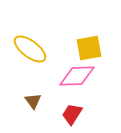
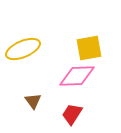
yellow ellipse: moved 7 px left; rotated 60 degrees counterclockwise
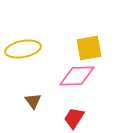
yellow ellipse: rotated 12 degrees clockwise
red trapezoid: moved 2 px right, 4 px down
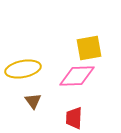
yellow ellipse: moved 20 px down
red trapezoid: rotated 30 degrees counterclockwise
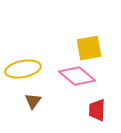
pink diamond: rotated 42 degrees clockwise
brown triangle: rotated 12 degrees clockwise
red trapezoid: moved 23 px right, 8 px up
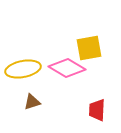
pink diamond: moved 10 px left, 8 px up; rotated 9 degrees counterclockwise
brown triangle: moved 1 px left, 1 px down; rotated 36 degrees clockwise
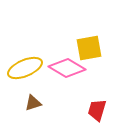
yellow ellipse: moved 2 px right, 1 px up; rotated 12 degrees counterclockwise
brown triangle: moved 1 px right, 1 px down
red trapezoid: rotated 15 degrees clockwise
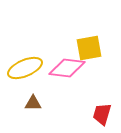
pink diamond: rotated 24 degrees counterclockwise
brown triangle: rotated 18 degrees clockwise
red trapezoid: moved 5 px right, 4 px down
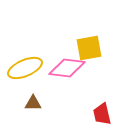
red trapezoid: rotated 30 degrees counterclockwise
